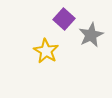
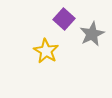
gray star: moved 1 px right, 1 px up
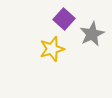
yellow star: moved 6 px right, 2 px up; rotated 25 degrees clockwise
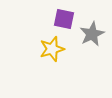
purple square: rotated 30 degrees counterclockwise
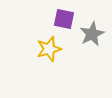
yellow star: moved 3 px left
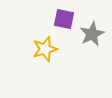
yellow star: moved 4 px left
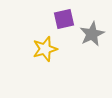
purple square: rotated 25 degrees counterclockwise
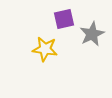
yellow star: rotated 25 degrees clockwise
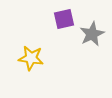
yellow star: moved 14 px left, 9 px down
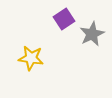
purple square: rotated 20 degrees counterclockwise
